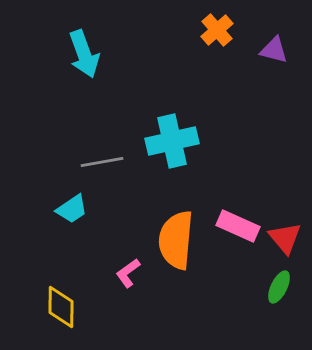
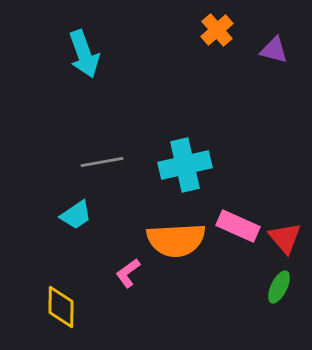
cyan cross: moved 13 px right, 24 px down
cyan trapezoid: moved 4 px right, 6 px down
orange semicircle: rotated 98 degrees counterclockwise
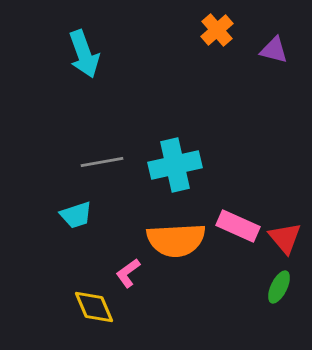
cyan cross: moved 10 px left
cyan trapezoid: rotated 16 degrees clockwise
yellow diamond: moved 33 px right; rotated 24 degrees counterclockwise
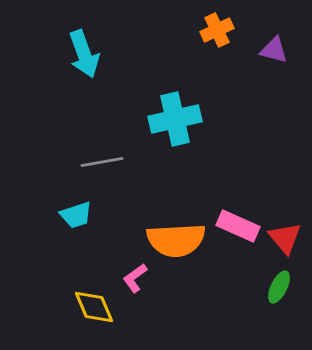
orange cross: rotated 16 degrees clockwise
cyan cross: moved 46 px up
pink L-shape: moved 7 px right, 5 px down
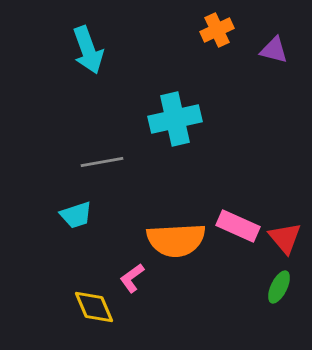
cyan arrow: moved 4 px right, 4 px up
pink L-shape: moved 3 px left
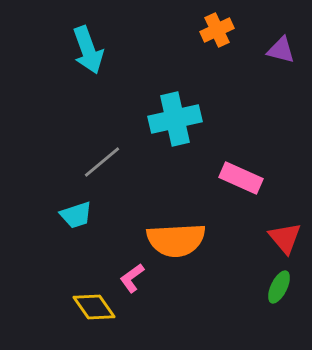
purple triangle: moved 7 px right
gray line: rotated 30 degrees counterclockwise
pink rectangle: moved 3 px right, 48 px up
yellow diamond: rotated 12 degrees counterclockwise
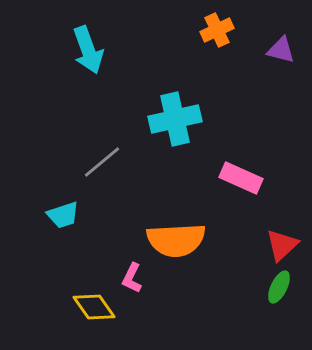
cyan trapezoid: moved 13 px left
red triangle: moved 3 px left, 7 px down; rotated 27 degrees clockwise
pink L-shape: rotated 28 degrees counterclockwise
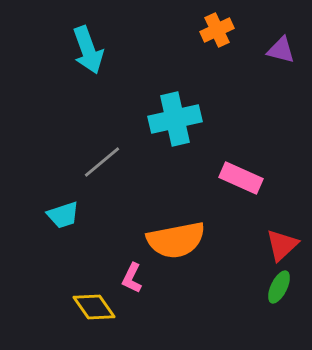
orange semicircle: rotated 8 degrees counterclockwise
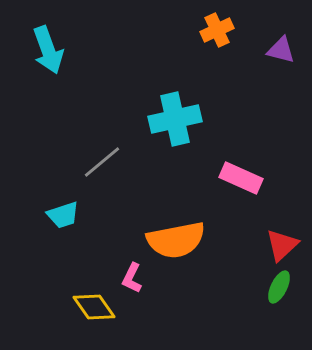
cyan arrow: moved 40 px left
